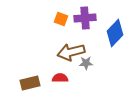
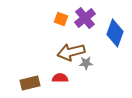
purple cross: rotated 35 degrees counterclockwise
blue diamond: rotated 24 degrees counterclockwise
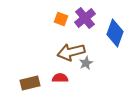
gray star: rotated 24 degrees counterclockwise
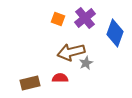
orange square: moved 3 px left
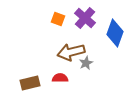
purple cross: rotated 10 degrees counterclockwise
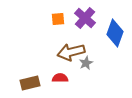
orange square: rotated 24 degrees counterclockwise
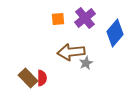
purple cross: rotated 10 degrees clockwise
blue diamond: rotated 20 degrees clockwise
brown arrow: rotated 8 degrees clockwise
red semicircle: moved 18 px left; rotated 91 degrees clockwise
brown rectangle: moved 2 px left, 5 px up; rotated 60 degrees clockwise
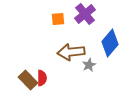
purple cross: moved 4 px up
blue diamond: moved 5 px left, 10 px down
gray star: moved 3 px right, 2 px down
brown rectangle: moved 2 px down
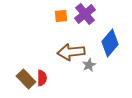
orange square: moved 3 px right, 3 px up
brown rectangle: moved 2 px left, 1 px up
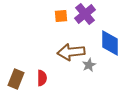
blue diamond: rotated 40 degrees counterclockwise
brown rectangle: moved 10 px left; rotated 66 degrees clockwise
